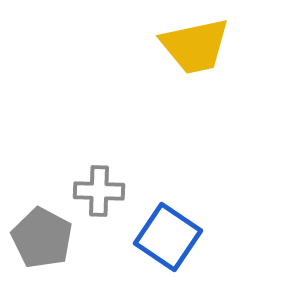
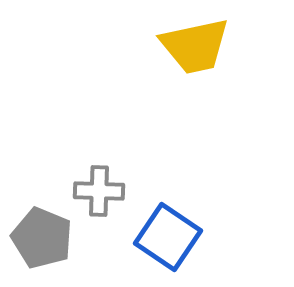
gray pentagon: rotated 6 degrees counterclockwise
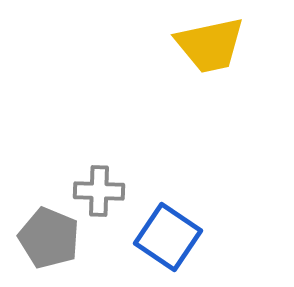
yellow trapezoid: moved 15 px right, 1 px up
gray pentagon: moved 7 px right
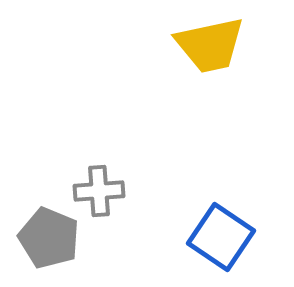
gray cross: rotated 6 degrees counterclockwise
blue square: moved 53 px right
